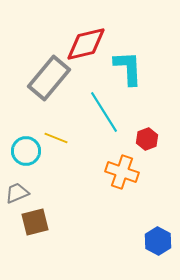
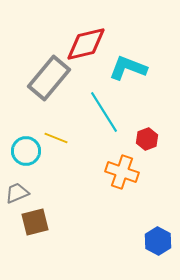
cyan L-shape: rotated 66 degrees counterclockwise
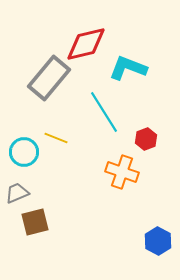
red hexagon: moved 1 px left
cyan circle: moved 2 px left, 1 px down
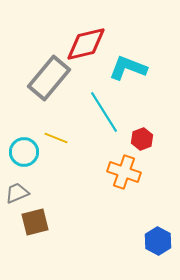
red hexagon: moved 4 px left
orange cross: moved 2 px right
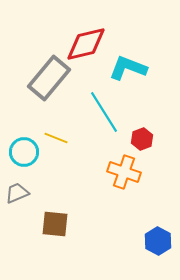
brown square: moved 20 px right, 2 px down; rotated 20 degrees clockwise
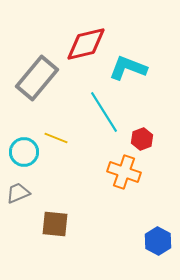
gray rectangle: moved 12 px left
gray trapezoid: moved 1 px right
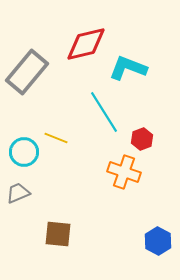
gray rectangle: moved 10 px left, 6 px up
brown square: moved 3 px right, 10 px down
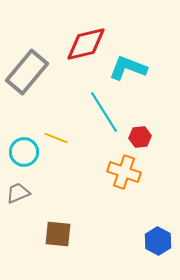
red hexagon: moved 2 px left, 2 px up; rotated 15 degrees clockwise
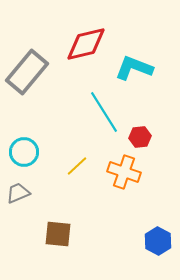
cyan L-shape: moved 6 px right
yellow line: moved 21 px right, 28 px down; rotated 65 degrees counterclockwise
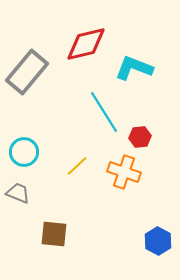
gray trapezoid: rotated 45 degrees clockwise
brown square: moved 4 px left
